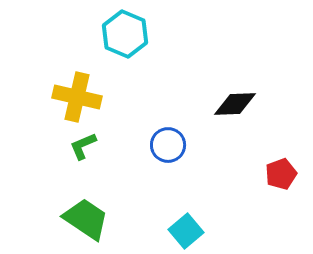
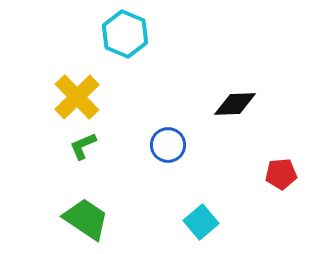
yellow cross: rotated 33 degrees clockwise
red pentagon: rotated 16 degrees clockwise
cyan square: moved 15 px right, 9 px up
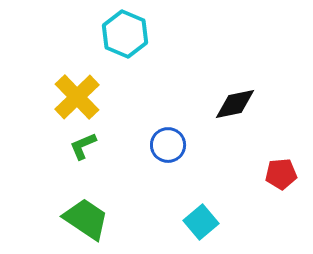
black diamond: rotated 9 degrees counterclockwise
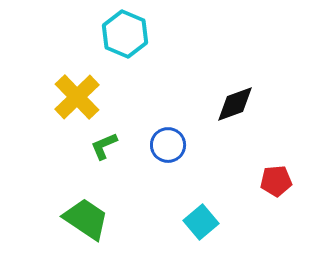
black diamond: rotated 9 degrees counterclockwise
green L-shape: moved 21 px right
red pentagon: moved 5 px left, 7 px down
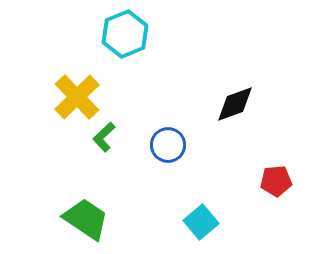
cyan hexagon: rotated 15 degrees clockwise
green L-shape: moved 9 px up; rotated 20 degrees counterclockwise
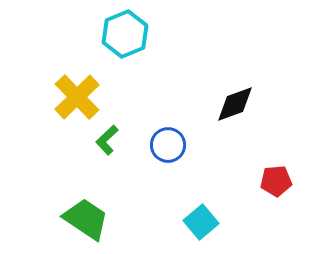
green L-shape: moved 3 px right, 3 px down
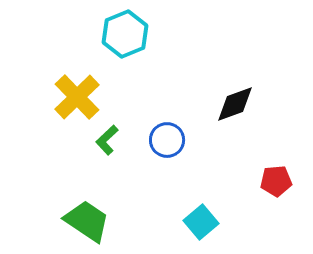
blue circle: moved 1 px left, 5 px up
green trapezoid: moved 1 px right, 2 px down
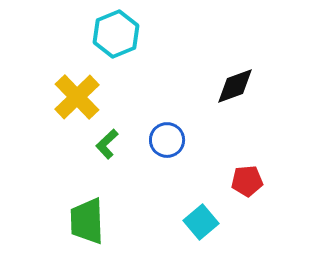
cyan hexagon: moved 9 px left
black diamond: moved 18 px up
green L-shape: moved 4 px down
red pentagon: moved 29 px left
green trapezoid: rotated 126 degrees counterclockwise
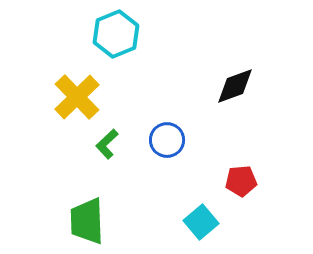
red pentagon: moved 6 px left
